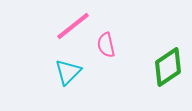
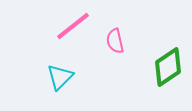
pink semicircle: moved 9 px right, 4 px up
cyan triangle: moved 8 px left, 5 px down
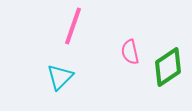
pink line: rotated 33 degrees counterclockwise
pink semicircle: moved 15 px right, 11 px down
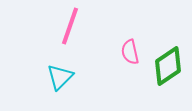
pink line: moved 3 px left
green diamond: moved 1 px up
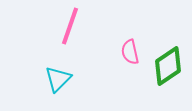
cyan triangle: moved 2 px left, 2 px down
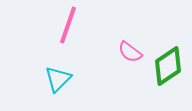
pink line: moved 2 px left, 1 px up
pink semicircle: rotated 40 degrees counterclockwise
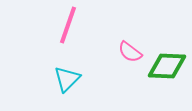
green diamond: moved 1 px left; rotated 36 degrees clockwise
cyan triangle: moved 9 px right
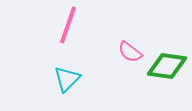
green diamond: rotated 6 degrees clockwise
